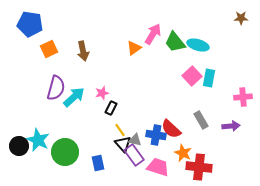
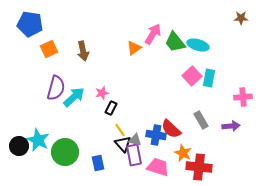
purple rectangle: rotated 25 degrees clockwise
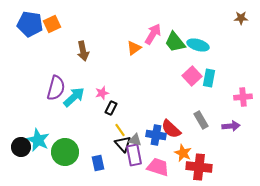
orange square: moved 3 px right, 25 px up
black circle: moved 2 px right, 1 px down
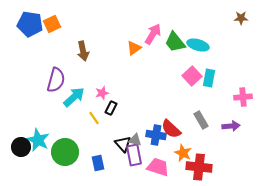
purple semicircle: moved 8 px up
yellow line: moved 26 px left, 12 px up
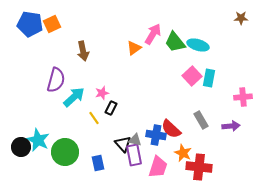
pink trapezoid: rotated 90 degrees clockwise
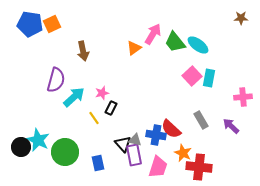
cyan ellipse: rotated 20 degrees clockwise
purple arrow: rotated 132 degrees counterclockwise
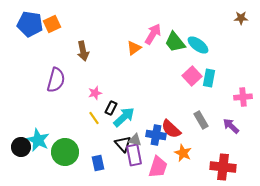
pink star: moved 7 px left
cyan arrow: moved 50 px right, 20 px down
red cross: moved 24 px right
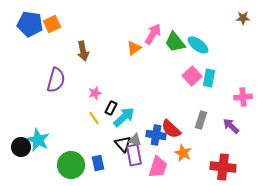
brown star: moved 2 px right
gray rectangle: rotated 48 degrees clockwise
green circle: moved 6 px right, 13 px down
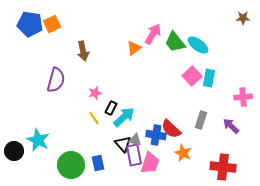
black circle: moved 7 px left, 4 px down
pink trapezoid: moved 8 px left, 4 px up
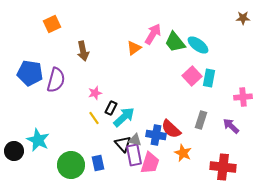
blue pentagon: moved 49 px down
